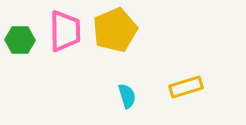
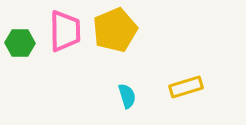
green hexagon: moved 3 px down
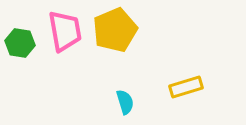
pink trapezoid: rotated 9 degrees counterclockwise
green hexagon: rotated 8 degrees clockwise
cyan semicircle: moved 2 px left, 6 px down
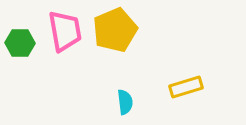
green hexagon: rotated 8 degrees counterclockwise
cyan semicircle: rotated 10 degrees clockwise
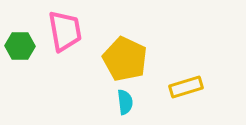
yellow pentagon: moved 10 px right, 29 px down; rotated 24 degrees counterclockwise
green hexagon: moved 3 px down
